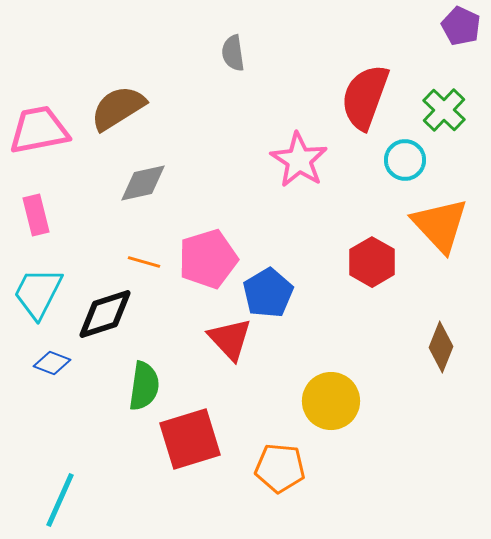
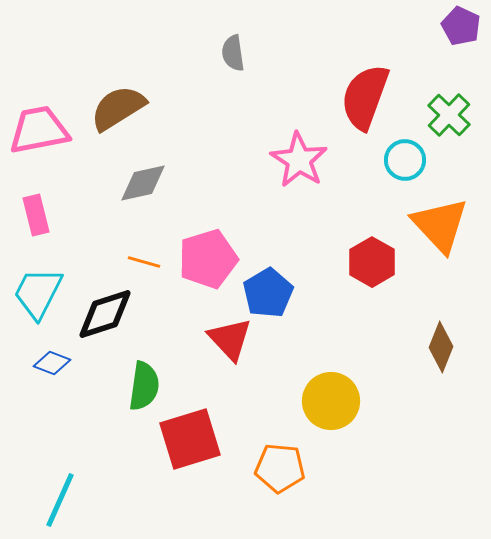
green cross: moved 5 px right, 5 px down
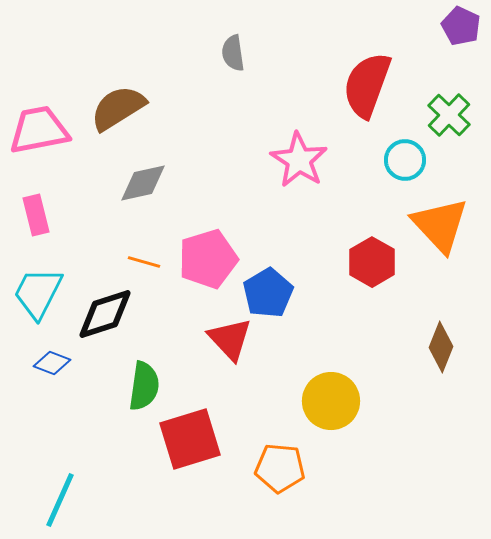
red semicircle: moved 2 px right, 12 px up
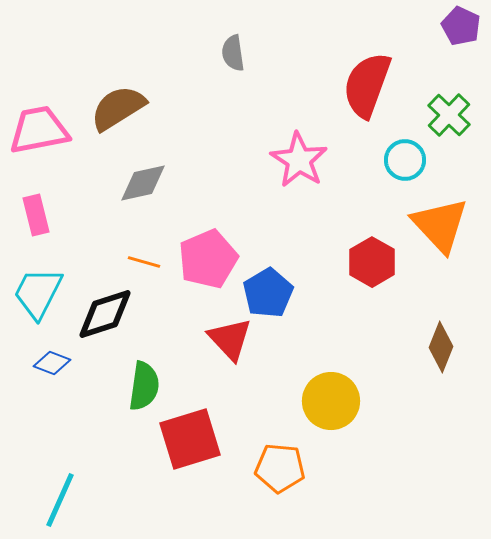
pink pentagon: rotated 6 degrees counterclockwise
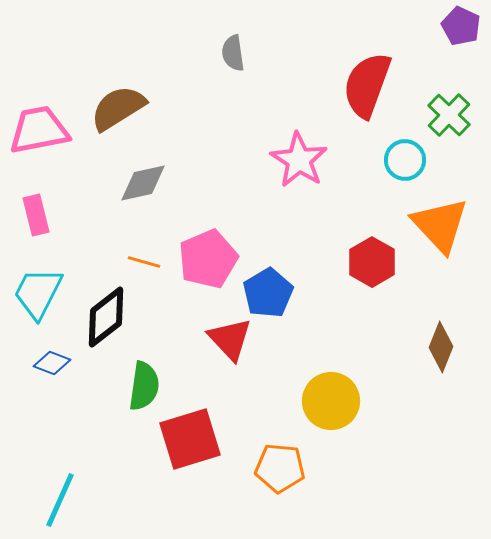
black diamond: moved 1 px right, 3 px down; rotated 20 degrees counterclockwise
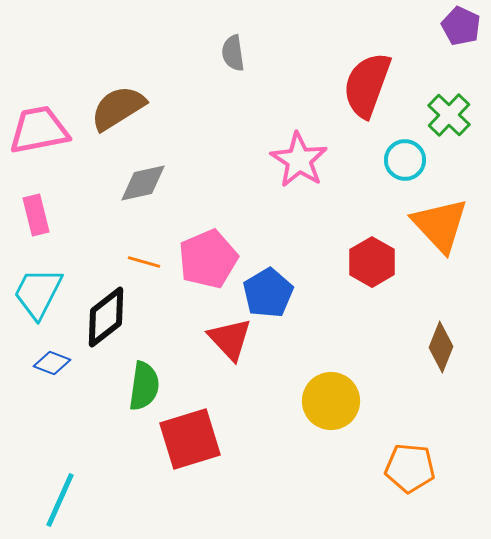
orange pentagon: moved 130 px right
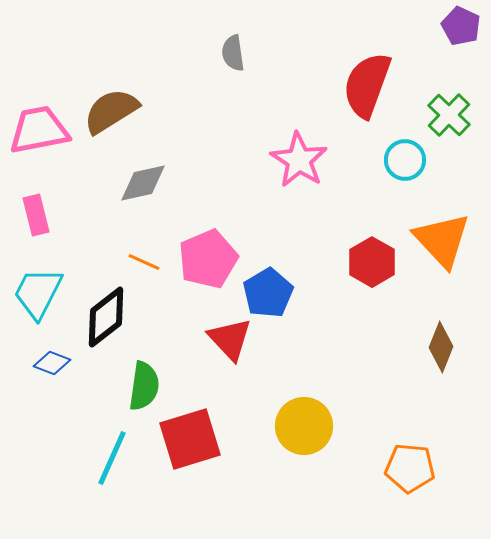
brown semicircle: moved 7 px left, 3 px down
orange triangle: moved 2 px right, 15 px down
orange line: rotated 8 degrees clockwise
yellow circle: moved 27 px left, 25 px down
cyan line: moved 52 px right, 42 px up
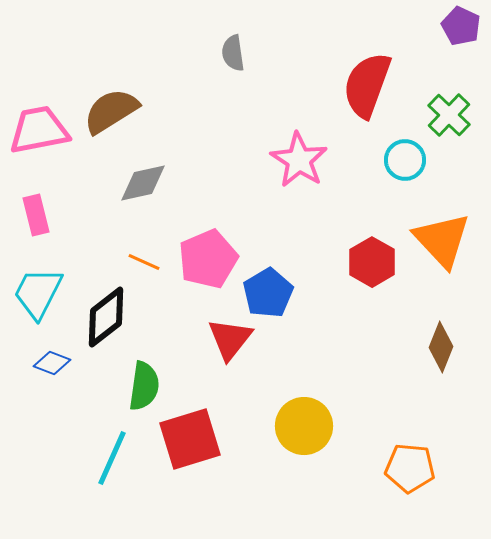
red triangle: rotated 21 degrees clockwise
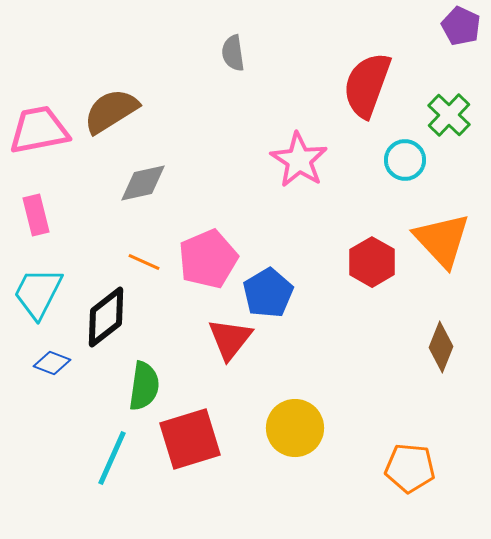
yellow circle: moved 9 px left, 2 px down
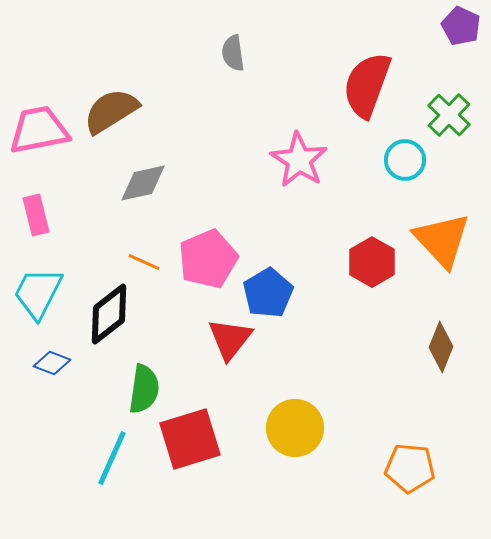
black diamond: moved 3 px right, 3 px up
green semicircle: moved 3 px down
